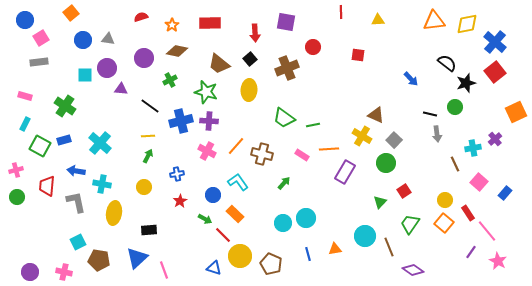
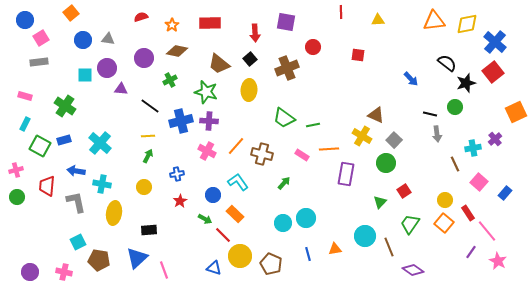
red square at (495, 72): moved 2 px left
purple rectangle at (345, 172): moved 1 px right, 2 px down; rotated 20 degrees counterclockwise
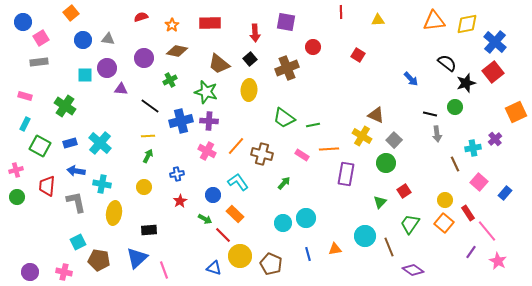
blue circle at (25, 20): moved 2 px left, 2 px down
red square at (358, 55): rotated 24 degrees clockwise
blue rectangle at (64, 140): moved 6 px right, 3 px down
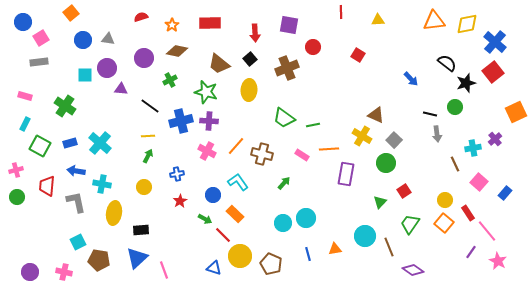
purple square at (286, 22): moved 3 px right, 3 px down
black rectangle at (149, 230): moved 8 px left
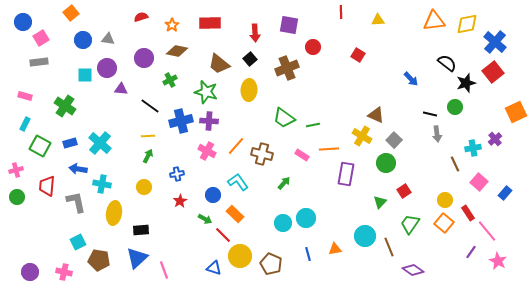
blue arrow at (76, 171): moved 2 px right, 2 px up
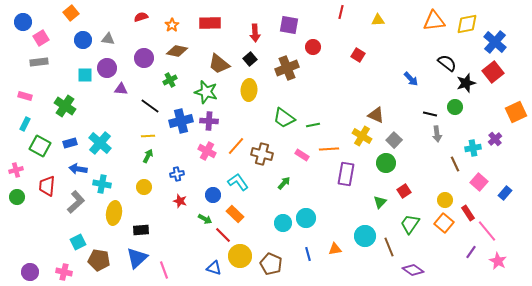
red line at (341, 12): rotated 16 degrees clockwise
red star at (180, 201): rotated 24 degrees counterclockwise
gray L-shape at (76, 202): rotated 60 degrees clockwise
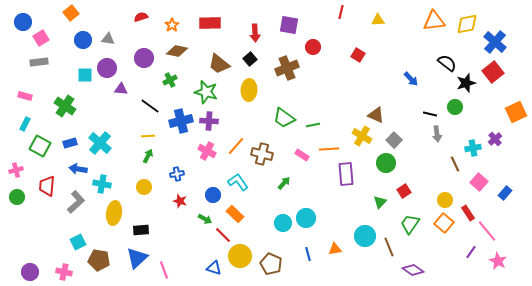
purple rectangle at (346, 174): rotated 15 degrees counterclockwise
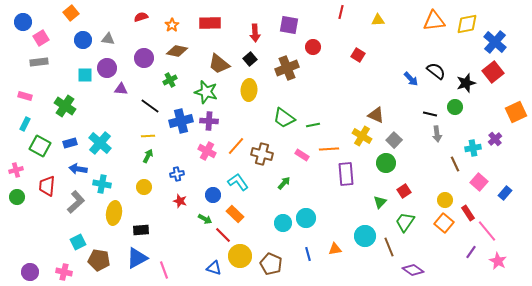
black semicircle at (447, 63): moved 11 px left, 8 px down
green trapezoid at (410, 224): moved 5 px left, 2 px up
blue triangle at (137, 258): rotated 15 degrees clockwise
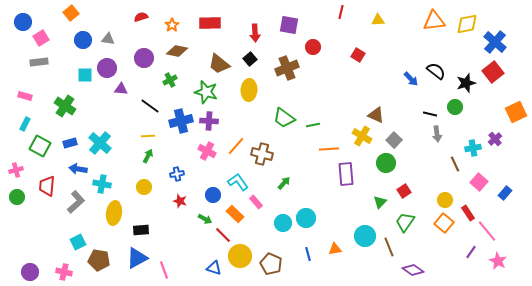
pink rectangle at (302, 155): moved 46 px left, 47 px down; rotated 16 degrees clockwise
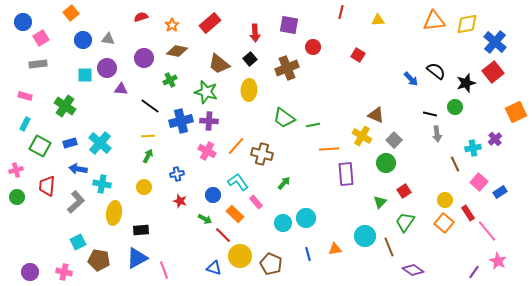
red rectangle at (210, 23): rotated 40 degrees counterclockwise
gray rectangle at (39, 62): moved 1 px left, 2 px down
blue rectangle at (505, 193): moved 5 px left, 1 px up; rotated 16 degrees clockwise
purple line at (471, 252): moved 3 px right, 20 px down
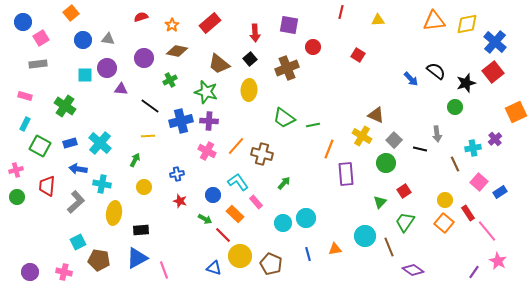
black line at (430, 114): moved 10 px left, 35 px down
orange line at (329, 149): rotated 66 degrees counterclockwise
green arrow at (148, 156): moved 13 px left, 4 px down
